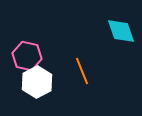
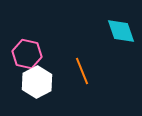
pink hexagon: moved 2 px up
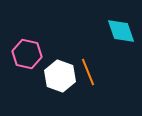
orange line: moved 6 px right, 1 px down
white hexagon: moved 23 px right, 6 px up; rotated 12 degrees counterclockwise
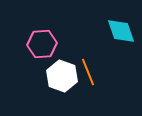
pink hexagon: moved 15 px right, 10 px up; rotated 16 degrees counterclockwise
white hexagon: moved 2 px right
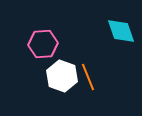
pink hexagon: moved 1 px right
orange line: moved 5 px down
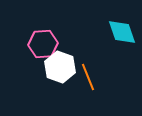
cyan diamond: moved 1 px right, 1 px down
white hexagon: moved 2 px left, 9 px up
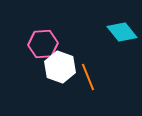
cyan diamond: rotated 20 degrees counterclockwise
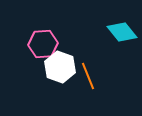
orange line: moved 1 px up
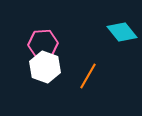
white hexagon: moved 15 px left
orange line: rotated 52 degrees clockwise
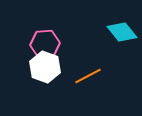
pink hexagon: moved 2 px right
orange line: rotated 32 degrees clockwise
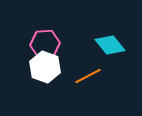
cyan diamond: moved 12 px left, 13 px down
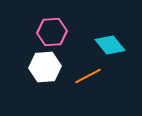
pink hexagon: moved 7 px right, 12 px up
white hexagon: rotated 24 degrees counterclockwise
